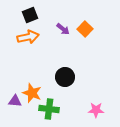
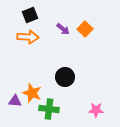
orange arrow: rotated 15 degrees clockwise
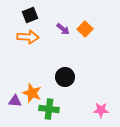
pink star: moved 5 px right
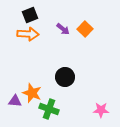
orange arrow: moved 3 px up
green cross: rotated 12 degrees clockwise
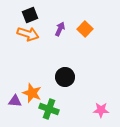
purple arrow: moved 3 px left; rotated 104 degrees counterclockwise
orange arrow: rotated 15 degrees clockwise
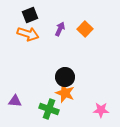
orange star: moved 33 px right
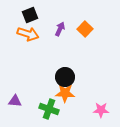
orange star: rotated 18 degrees counterclockwise
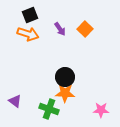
purple arrow: rotated 120 degrees clockwise
purple triangle: rotated 32 degrees clockwise
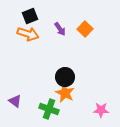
black square: moved 1 px down
orange star: rotated 24 degrees clockwise
